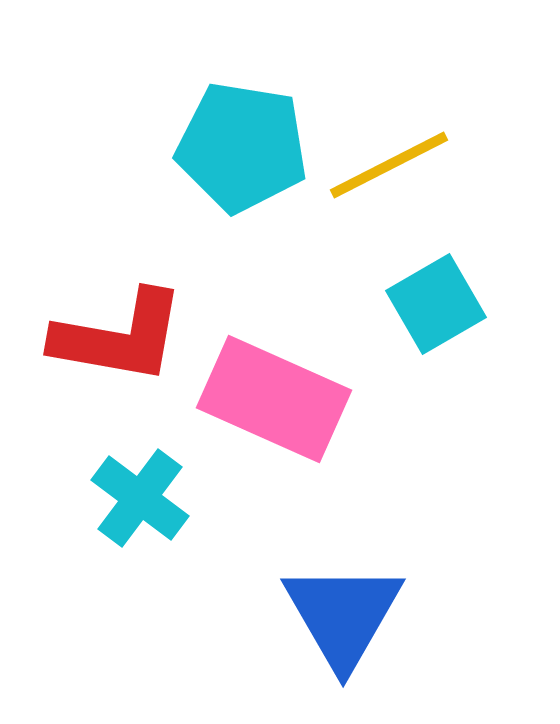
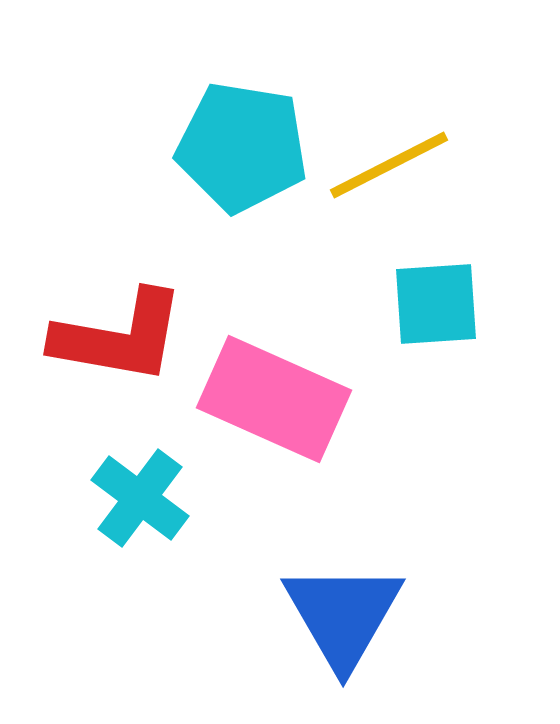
cyan square: rotated 26 degrees clockwise
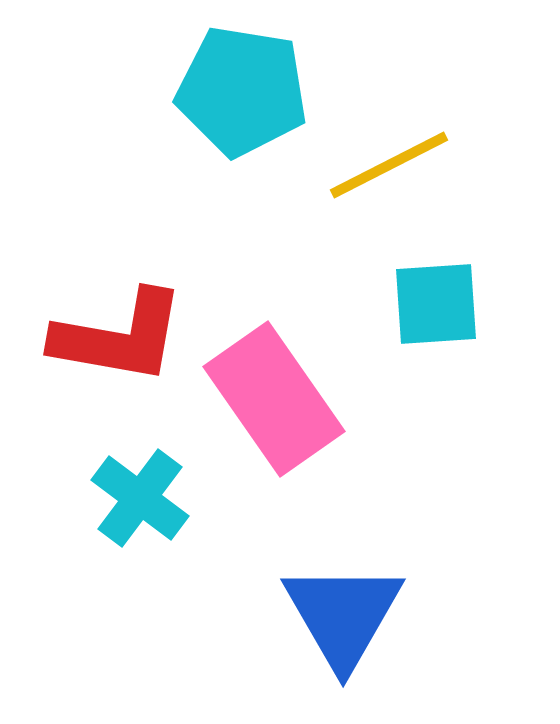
cyan pentagon: moved 56 px up
pink rectangle: rotated 31 degrees clockwise
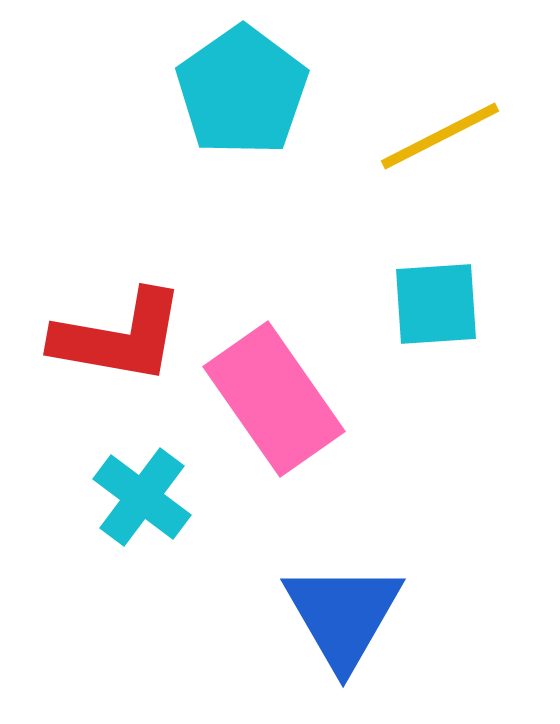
cyan pentagon: rotated 28 degrees clockwise
yellow line: moved 51 px right, 29 px up
cyan cross: moved 2 px right, 1 px up
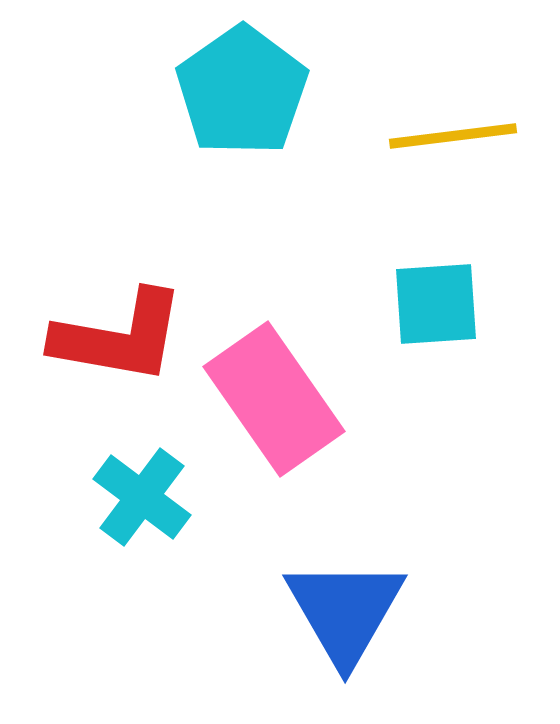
yellow line: moved 13 px right; rotated 20 degrees clockwise
blue triangle: moved 2 px right, 4 px up
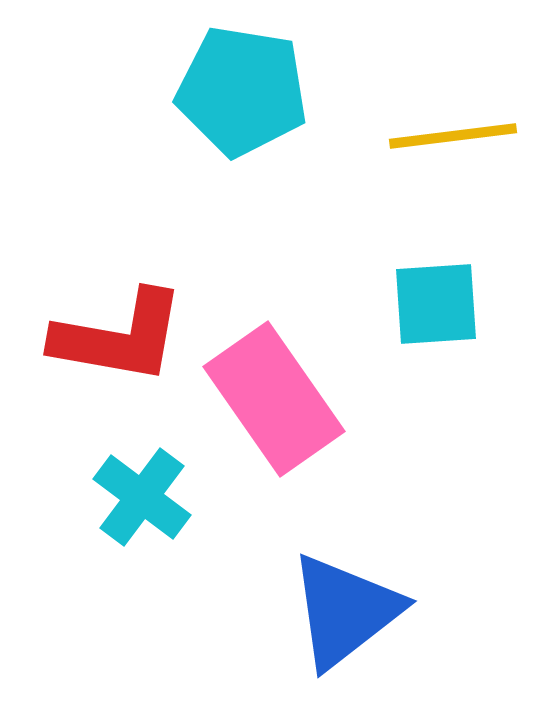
cyan pentagon: rotated 28 degrees counterclockwise
blue triangle: rotated 22 degrees clockwise
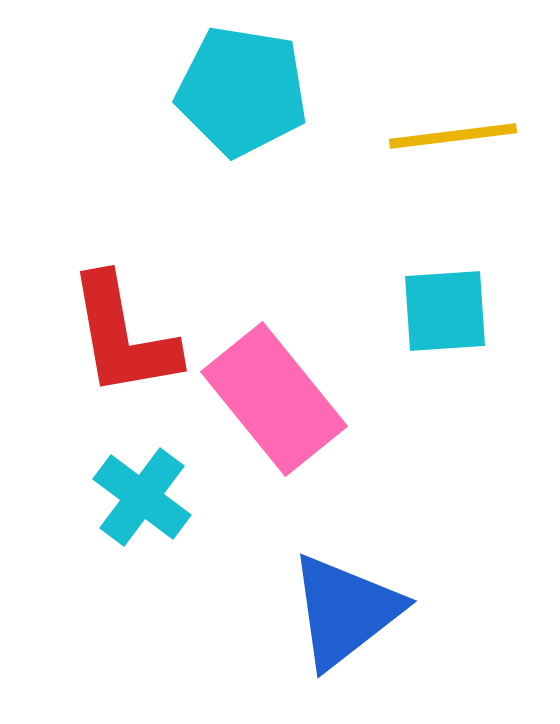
cyan square: moved 9 px right, 7 px down
red L-shape: moved 4 px right, 1 px up; rotated 70 degrees clockwise
pink rectangle: rotated 4 degrees counterclockwise
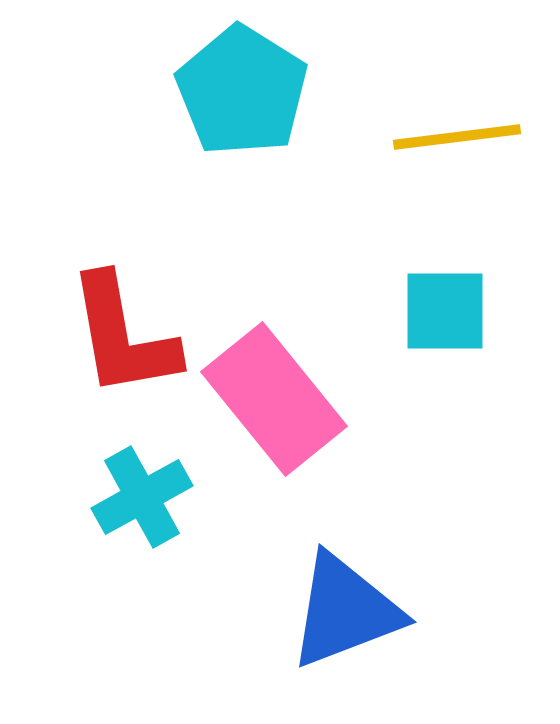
cyan pentagon: rotated 23 degrees clockwise
yellow line: moved 4 px right, 1 px down
cyan square: rotated 4 degrees clockwise
cyan cross: rotated 24 degrees clockwise
blue triangle: rotated 17 degrees clockwise
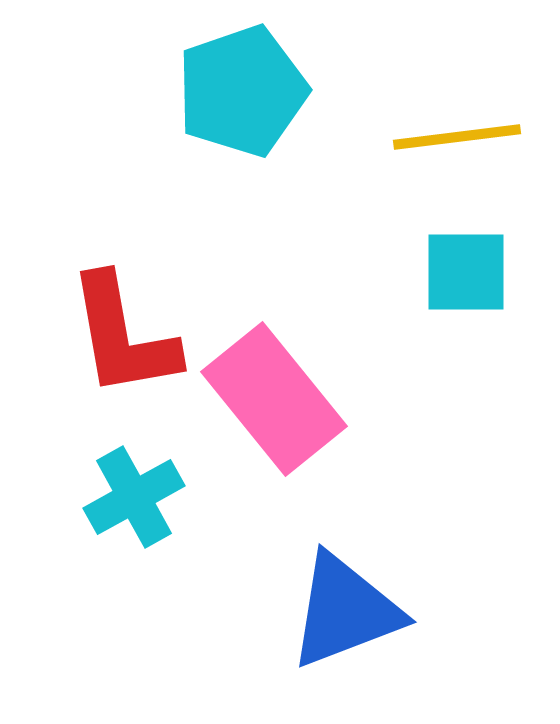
cyan pentagon: rotated 21 degrees clockwise
cyan square: moved 21 px right, 39 px up
cyan cross: moved 8 px left
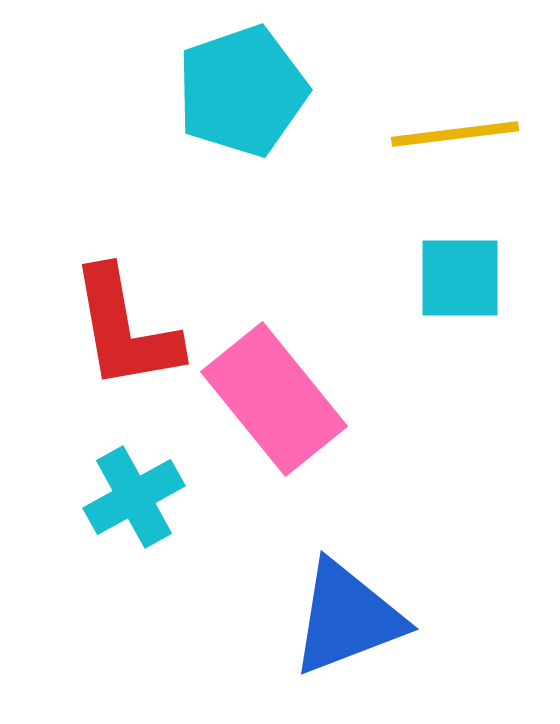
yellow line: moved 2 px left, 3 px up
cyan square: moved 6 px left, 6 px down
red L-shape: moved 2 px right, 7 px up
blue triangle: moved 2 px right, 7 px down
